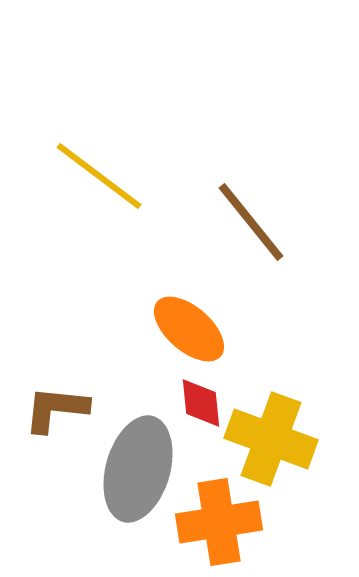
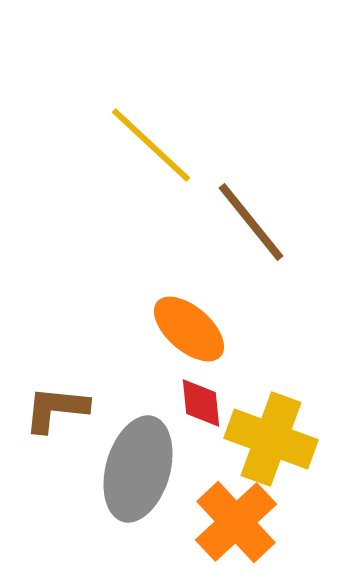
yellow line: moved 52 px right, 31 px up; rotated 6 degrees clockwise
orange cross: moved 17 px right; rotated 34 degrees counterclockwise
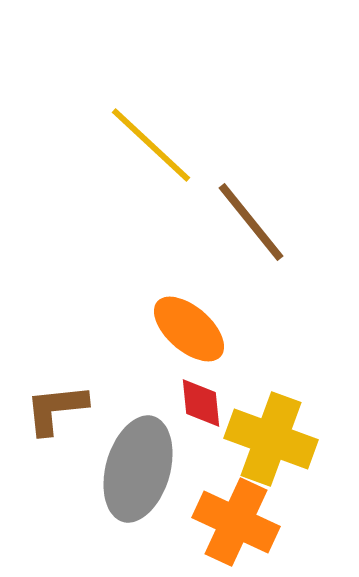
brown L-shape: rotated 12 degrees counterclockwise
orange cross: rotated 22 degrees counterclockwise
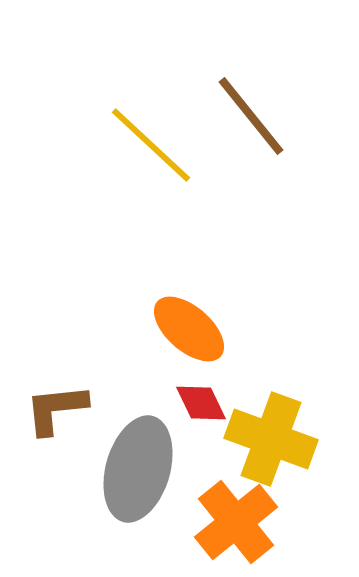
brown line: moved 106 px up
red diamond: rotated 20 degrees counterclockwise
orange cross: rotated 26 degrees clockwise
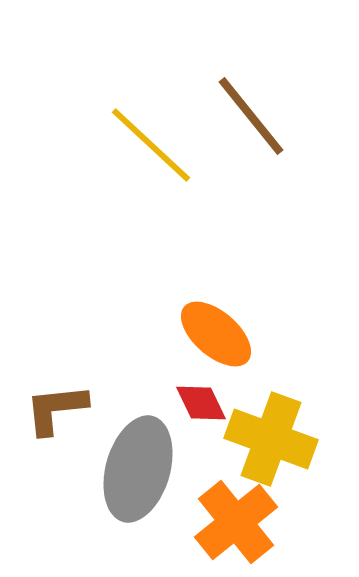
orange ellipse: moved 27 px right, 5 px down
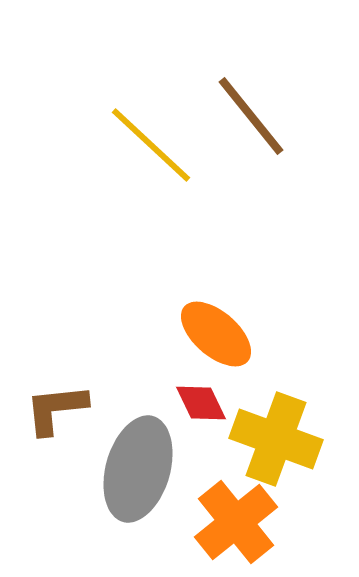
yellow cross: moved 5 px right
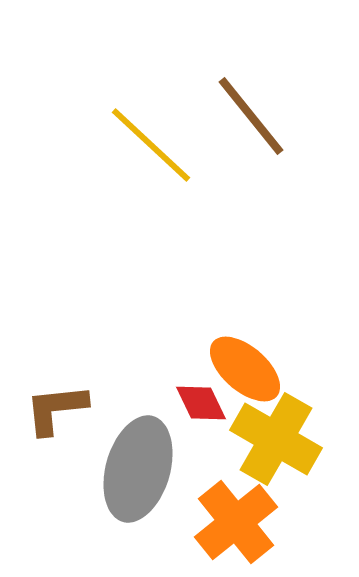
orange ellipse: moved 29 px right, 35 px down
yellow cross: rotated 10 degrees clockwise
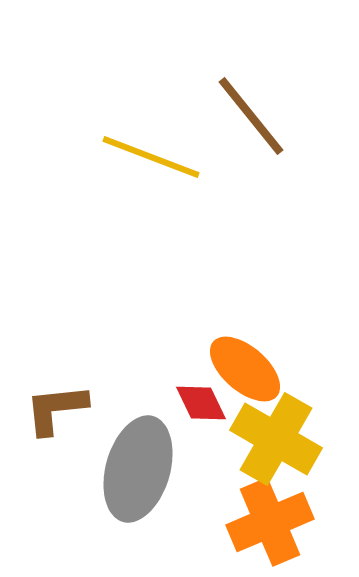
yellow line: moved 12 px down; rotated 22 degrees counterclockwise
orange cross: moved 34 px right; rotated 16 degrees clockwise
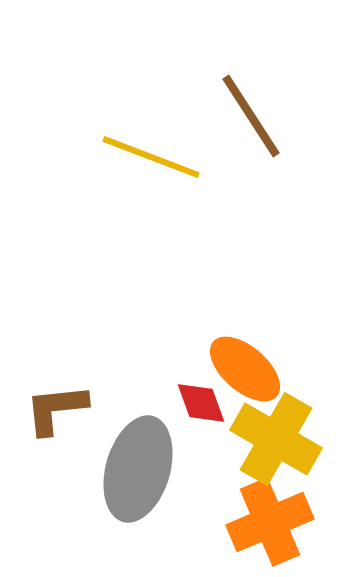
brown line: rotated 6 degrees clockwise
red diamond: rotated 6 degrees clockwise
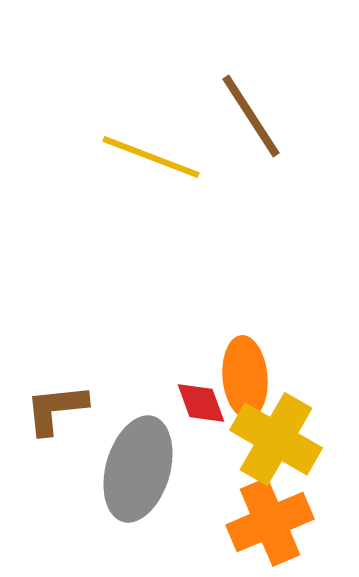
orange ellipse: moved 8 px down; rotated 44 degrees clockwise
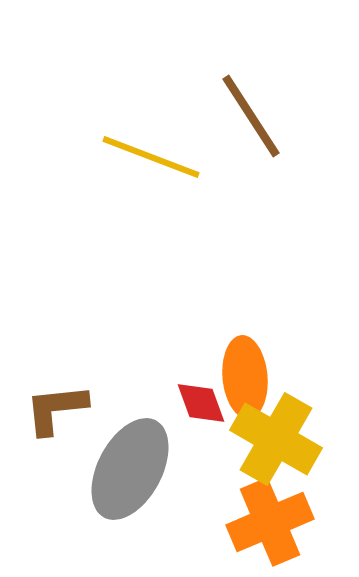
gray ellipse: moved 8 px left; rotated 12 degrees clockwise
